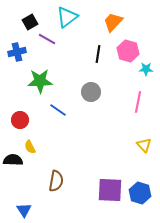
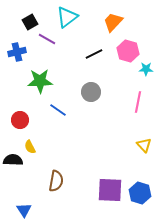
black line: moved 4 px left; rotated 54 degrees clockwise
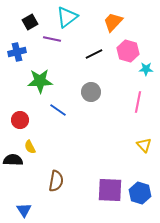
purple line: moved 5 px right; rotated 18 degrees counterclockwise
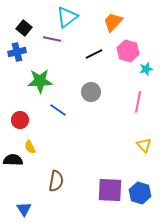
black square: moved 6 px left, 6 px down; rotated 21 degrees counterclockwise
cyan star: rotated 16 degrees counterclockwise
blue triangle: moved 1 px up
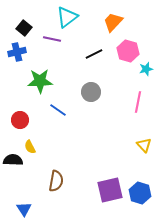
purple square: rotated 16 degrees counterclockwise
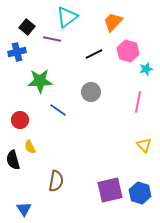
black square: moved 3 px right, 1 px up
black semicircle: rotated 108 degrees counterclockwise
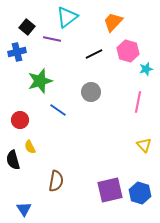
green star: rotated 15 degrees counterclockwise
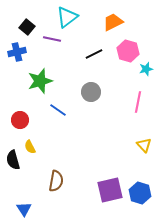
orange trapezoid: rotated 20 degrees clockwise
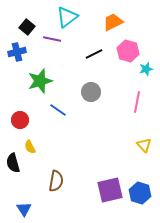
pink line: moved 1 px left
black semicircle: moved 3 px down
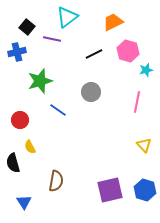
cyan star: moved 1 px down
blue hexagon: moved 5 px right, 3 px up
blue triangle: moved 7 px up
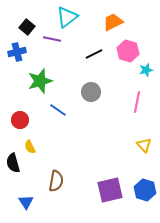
blue triangle: moved 2 px right
